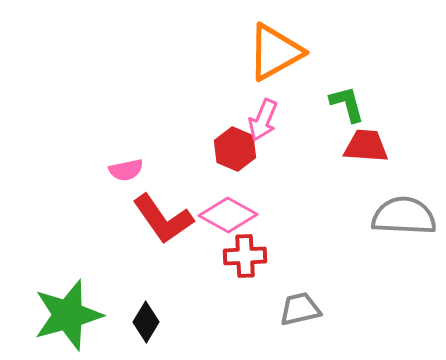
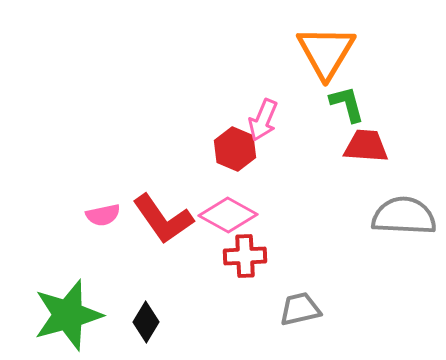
orange triangle: moved 51 px right; rotated 30 degrees counterclockwise
pink semicircle: moved 23 px left, 45 px down
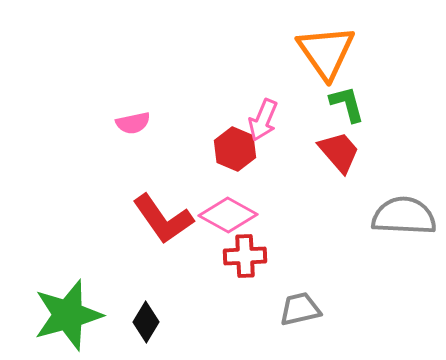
orange triangle: rotated 6 degrees counterclockwise
red trapezoid: moved 27 px left, 6 px down; rotated 45 degrees clockwise
pink semicircle: moved 30 px right, 92 px up
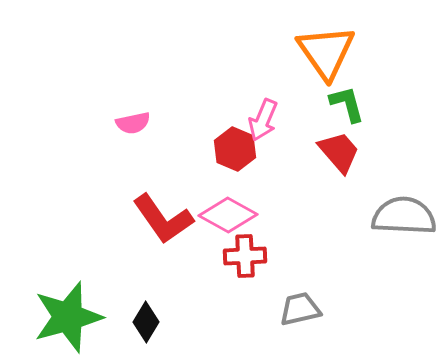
green star: moved 2 px down
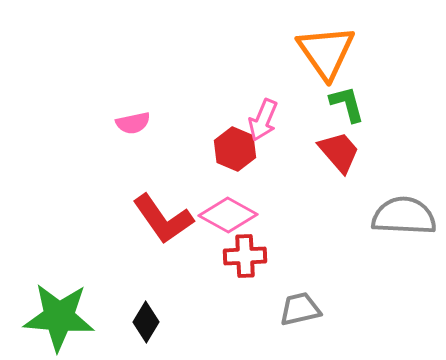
green star: moved 9 px left; rotated 20 degrees clockwise
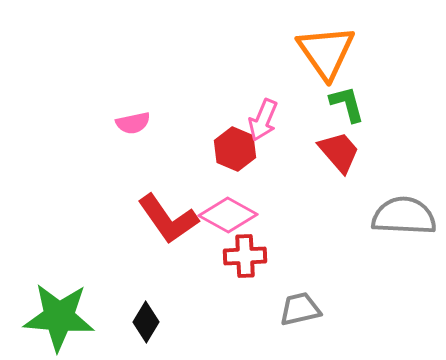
red L-shape: moved 5 px right
